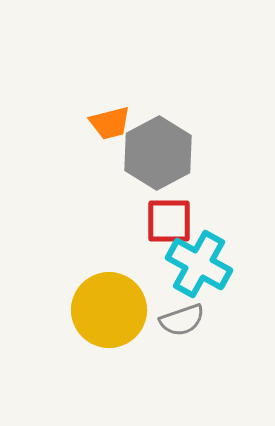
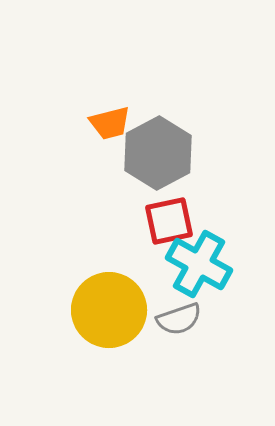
red square: rotated 12 degrees counterclockwise
gray semicircle: moved 3 px left, 1 px up
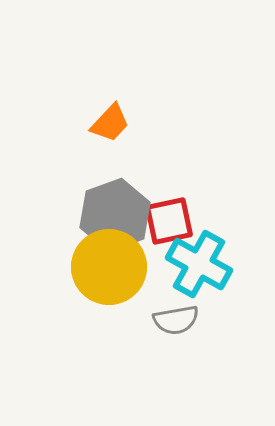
orange trapezoid: rotated 33 degrees counterclockwise
gray hexagon: moved 43 px left, 62 px down; rotated 8 degrees clockwise
yellow circle: moved 43 px up
gray semicircle: moved 3 px left, 1 px down; rotated 9 degrees clockwise
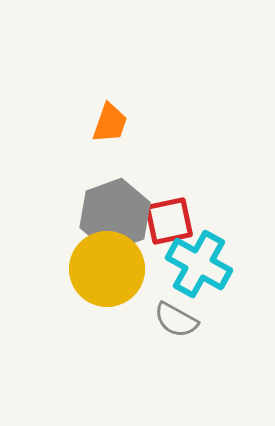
orange trapezoid: rotated 24 degrees counterclockwise
yellow circle: moved 2 px left, 2 px down
gray semicircle: rotated 39 degrees clockwise
